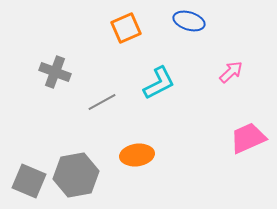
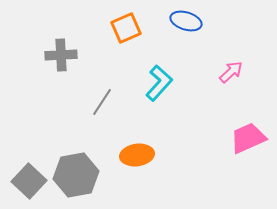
blue ellipse: moved 3 px left
gray cross: moved 6 px right, 17 px up; rotated 24 degrees counterclockwise
cyan L-shape: rotated 21 degrees counterclockwise
gray line: rotated 28 degrees counterclockwise
gray square: rotated 20 degrees clockwise
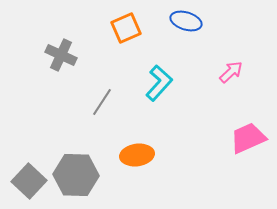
gray cross: rotated 28 degrees clockwise
gray hexagon: rotated 12 degrees clockwise
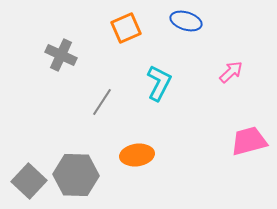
cyan L-shape: rotated 15 degrees counterclockwise
pink trapezoid: moved 1 px right, 3 px down; rotated 9 degrees clockwise
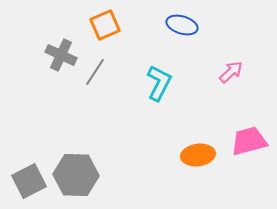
blue ellipse: moved 4 px left, 4 px down
orange square: moved 21 px left, 3 px up
gray line: moved 7 px left, 30 px up
orange ellipse: moved 61 px right
gray square: rotated 20 degrees clockwise
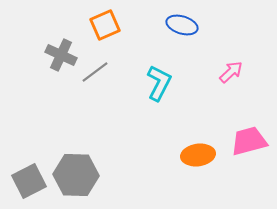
gray line: rotated 20 degrees clockwise
